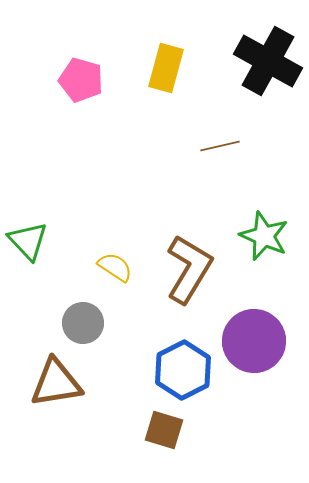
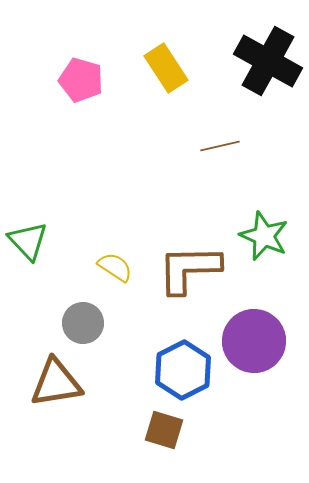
yellow rectangle: rotated 48 degrees counterclockwise
brown L-shape: rotated 122 degrees counterclockwise
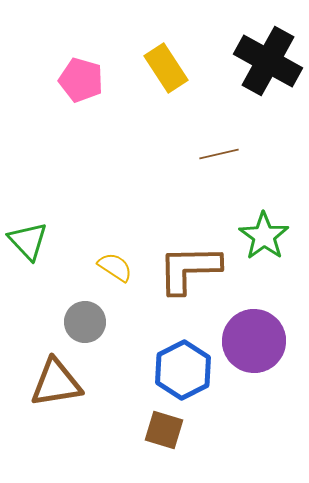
brown line: moved 1 px left, 8 px down
green star: rotated 12 degrees clockwise
gray circle: moved 2 px right, 1 px up
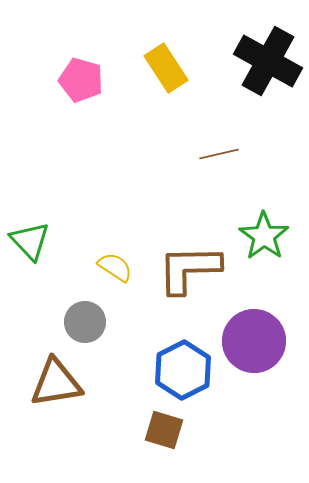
green triangle: moved 2 px right
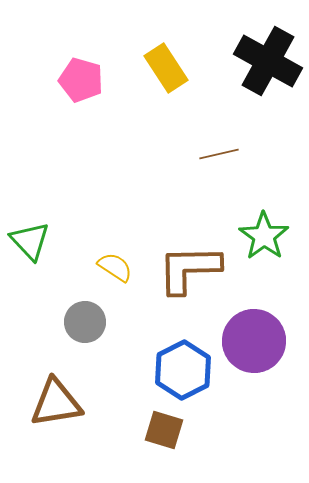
brown triangle: moved 20 px down
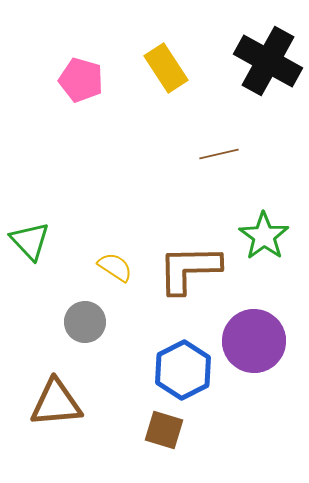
brown triangle: rotated 4 degrees clockwise
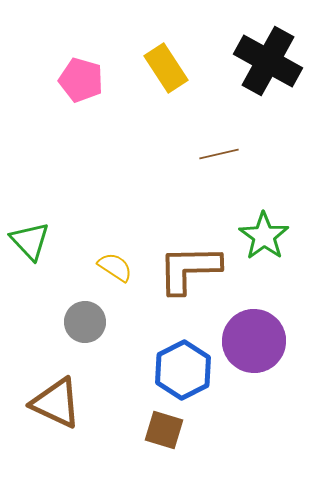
brown triangle: rotated 30 degrees clockwise
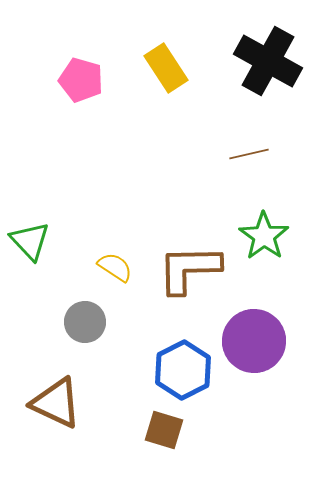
brown line: moved 30 px right
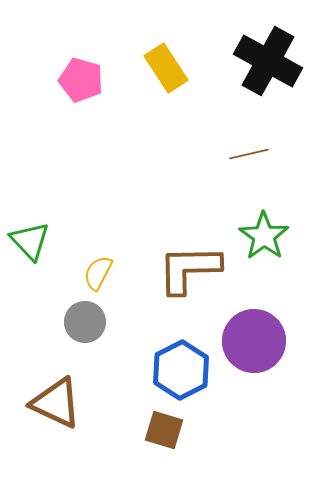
yellow semicircle: moved 17 px left, 6 px down; rotated 96 degrees counterclockwise
blue hexagon: moved 2 px left
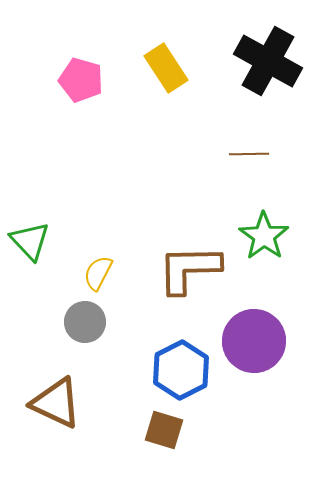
brown line: rotated 12 degrees clockwise
